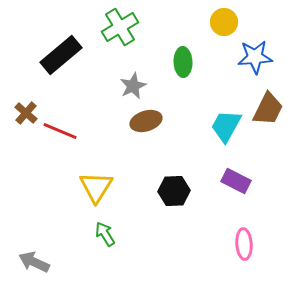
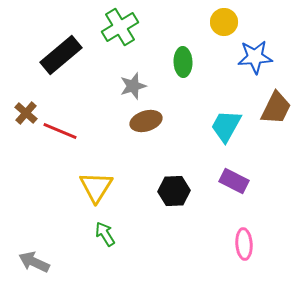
gray star: rotated 8 degrees clockwise
brown trapezoid: moved 8 px right, 1 px up
purple rectangle: moved 2 px left
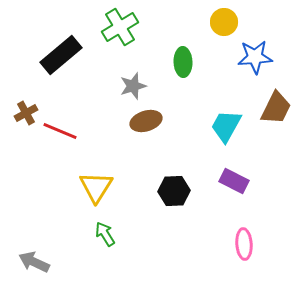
brown cross: rotated 20 degrees clockwise
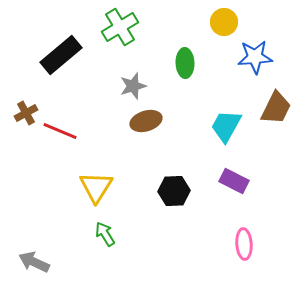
green ellipse: moved 2 px right, 1 px down
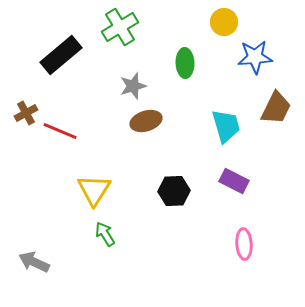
cyan trapezoid: rotated 135 degrees clockwise
yellow triangle: moved 2 px left, 3 px down
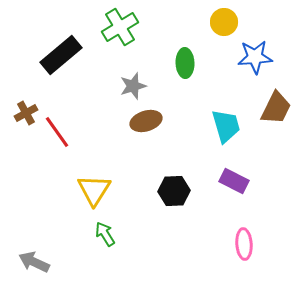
red line: moved 3 px left, 1 px down; rotated 32 degrees clockwise
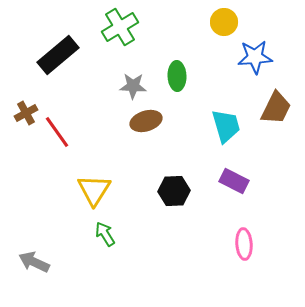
black rectangle: moved 3 px left
green ellipse: moved 8 px left, 13 px down
gray star: rotated 20 degrees clockwise
